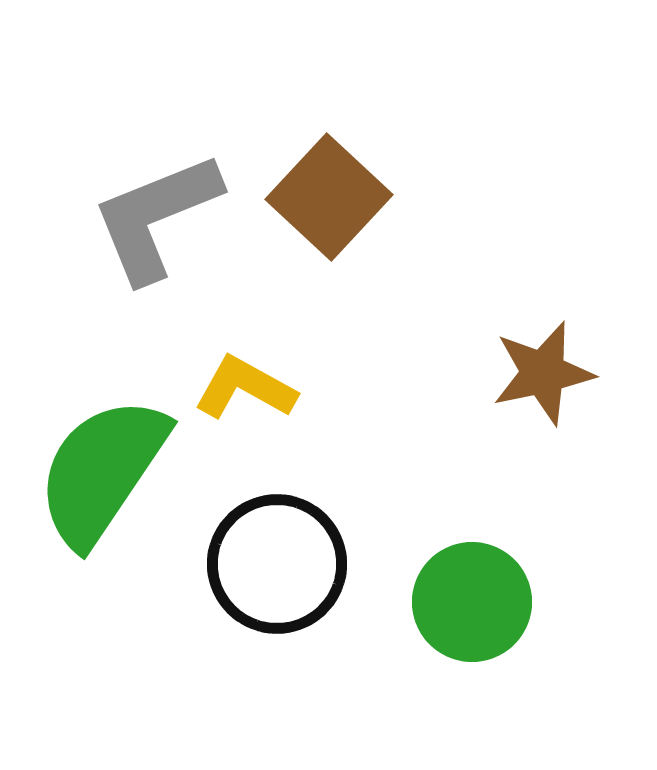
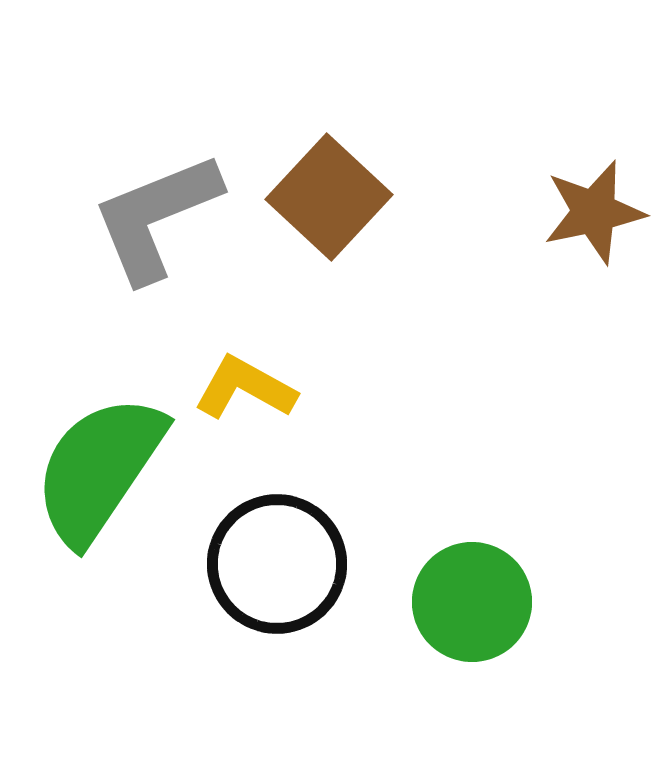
brown star: moved 51 px right, 161 px up
green semicircle: moved 3 px left, 2 px up
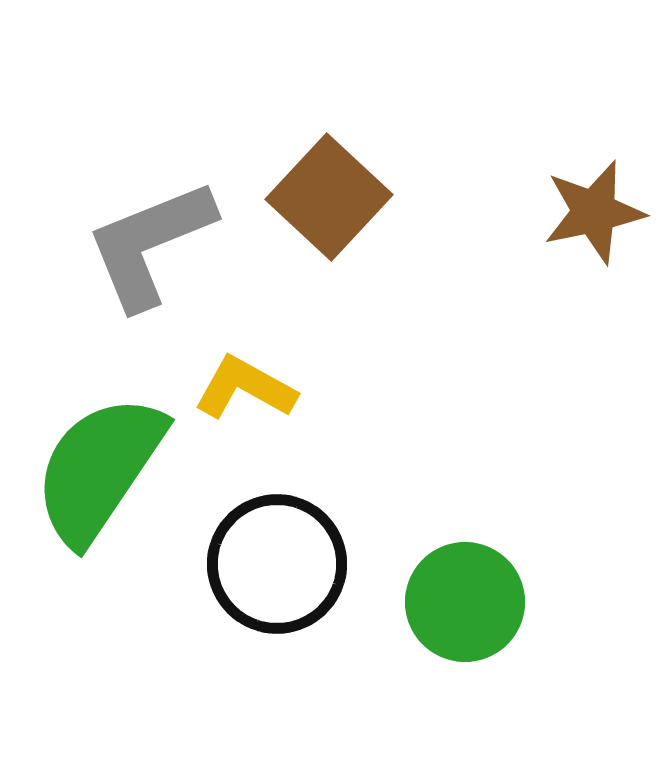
gray L-shape: moved 6 px left, 27 px down
green circle: moved 7 px left
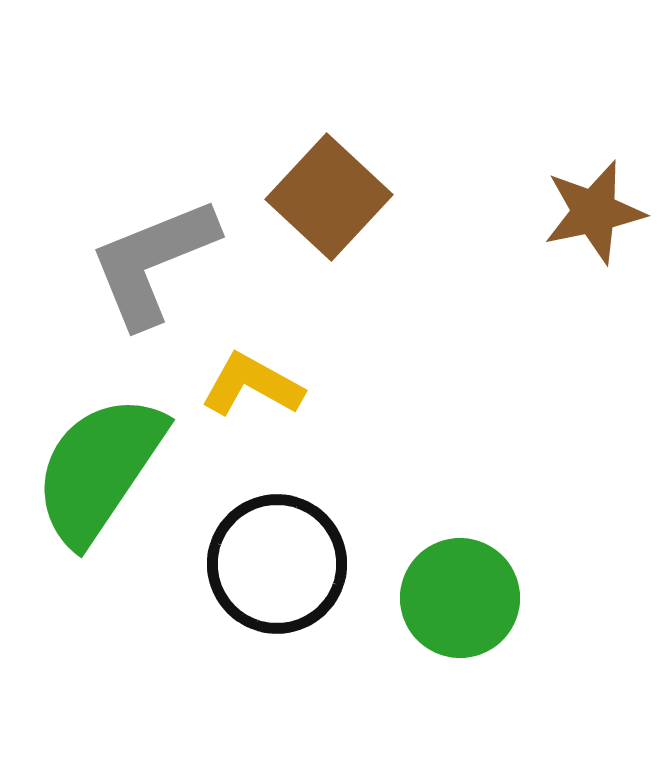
gray L-shape: moved 3 px right, 18 px down
yellow L-shape: moved 7 px right, 3 px up
green circle: moved 5 px left, 4 px up
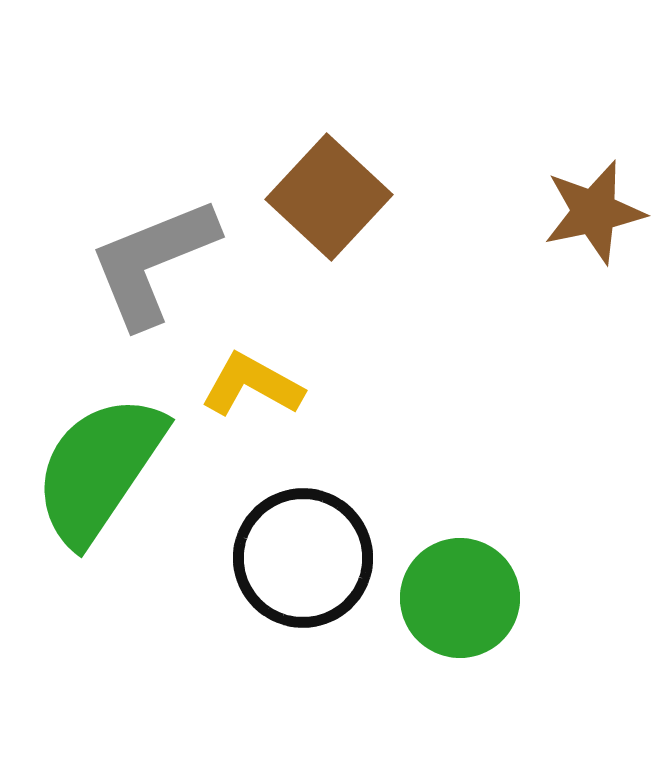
black circle: moved 26 px right, 6 px up
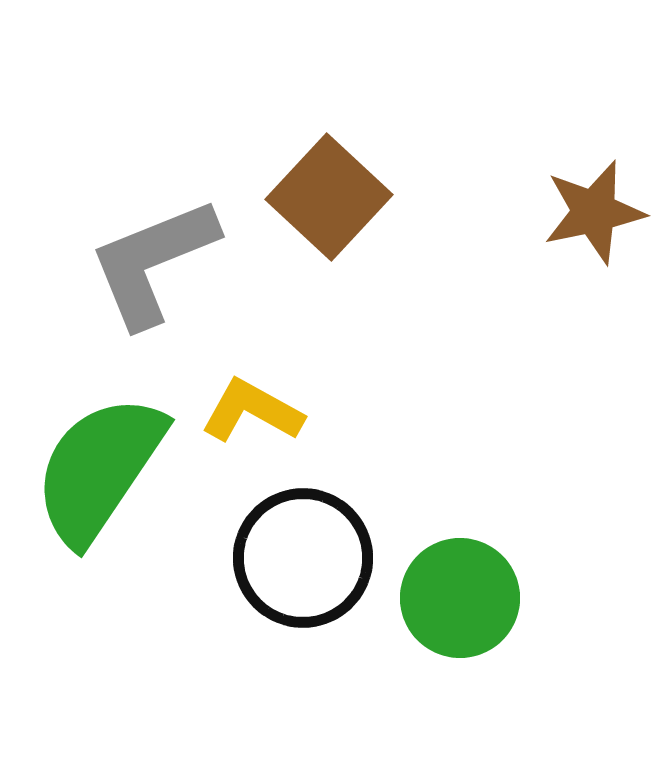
yellow L-shape: moved 26 px down
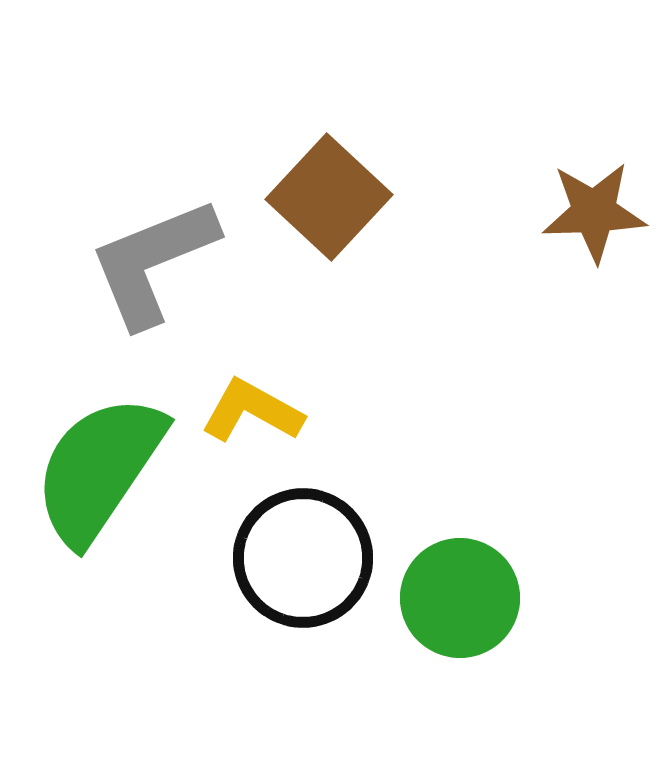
brown star: rotated 10 degrees clockwise
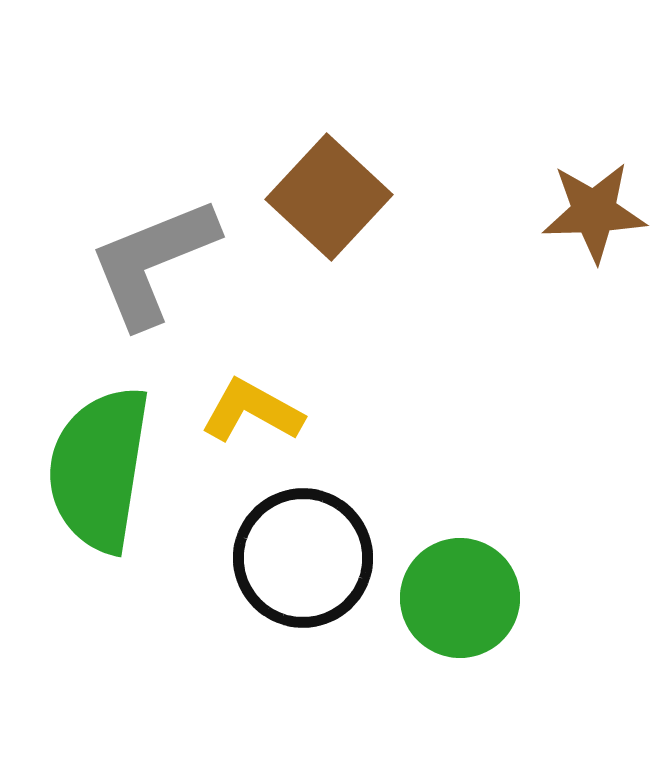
green semicircle: rotated 25 degrees counterclockwise
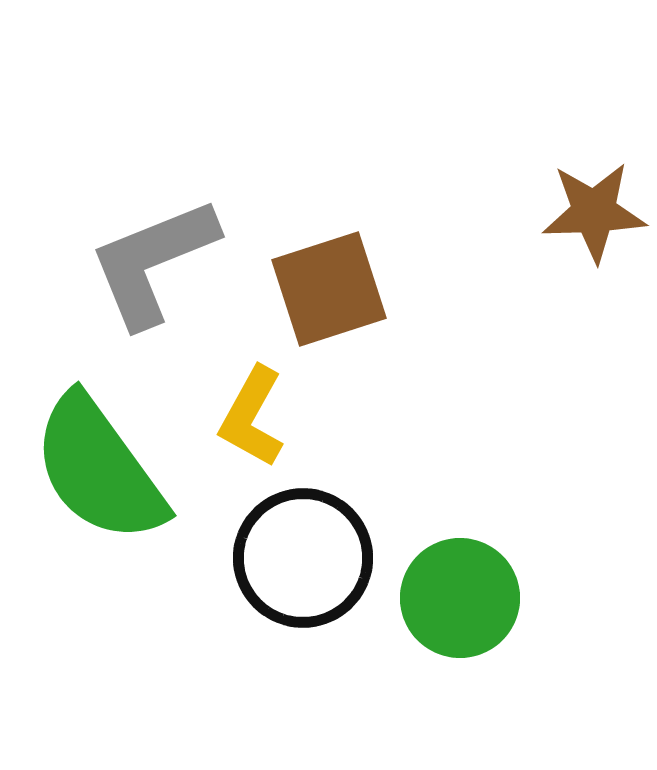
brown square: moved 92 px down; rotated 29 degrees clockwise
yellow L-shape: moved 6 px down; rotated 90 degrees counterclockwise
green semicircle: rotated 45 degrees counterclockwise
